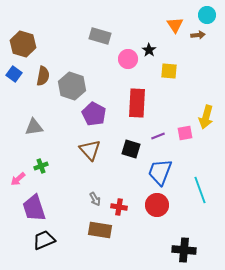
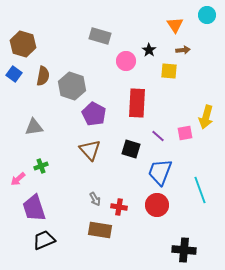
brown arrow: moved 15 px left, 15 px down
pink circle: moved 2 px left, 2 px down
purple line: rotated 64 degrees clockwise
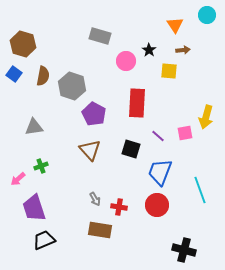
black cross: rotated 10 degrees clockwise
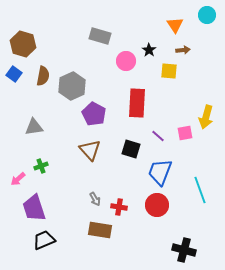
gray hexagon: rotated 16 degrees clockwise
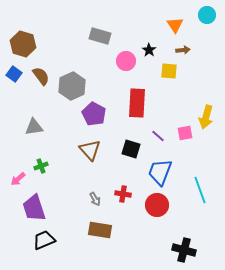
brown semicircle: moved 2 px left; rotated 48 degrees counterclockwise
red cross: moved 4 px right, 13 px up
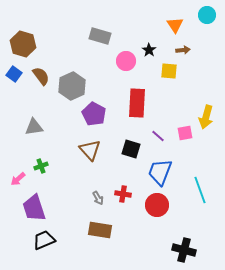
gray arrow: moved 3 px right, 1 px up
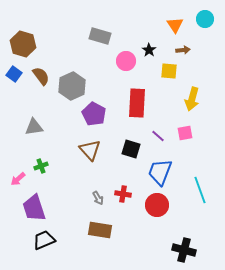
cyan circle: moved 2 px left, 4 px down
yellow arrow: moved 14 px left, 18 px up
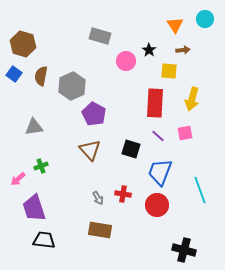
brown semicircle: rotated 132 degrees counterclockwise
red rectangle: moved 18 px right
black trapezoid: rotated 30 degrees clockwise
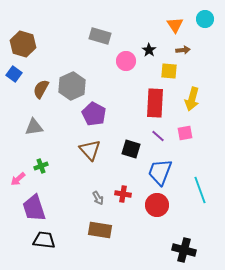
brown semicircle: moved 13 px down; rotated 18 degrees clockwise
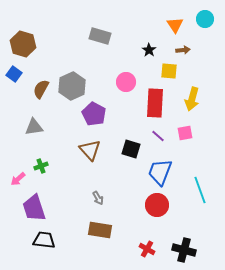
pink circle: moved 21 px down
red cross: moved 24 px right, 55 px down; rotated 21 degrees clockwise
